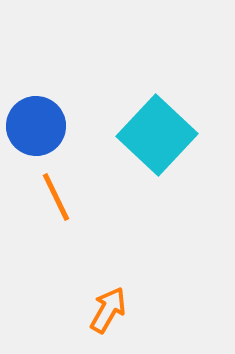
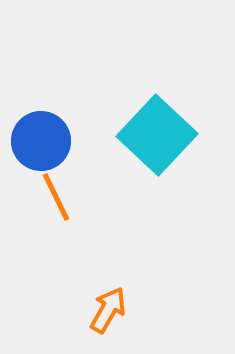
blue circle: moved 5 px right, 15 px down
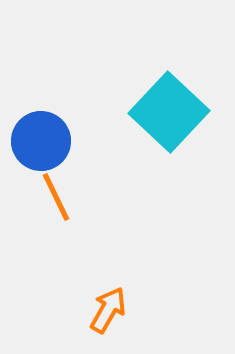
cyan square: moved 12 px right, 23 px up
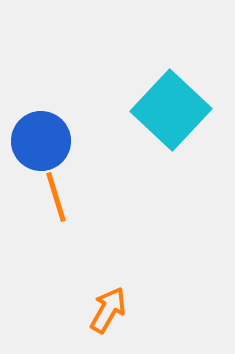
cyan square: moved 2 px right, 2 px up
orange line: rotated 9 degrees clockwise
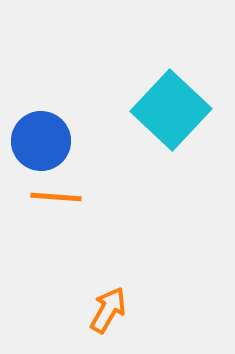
orange line: rotated 69 degrees counterclockwise
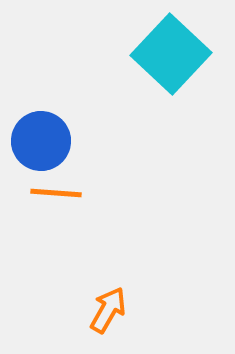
cyan square: moved 56 px up
orange line: moved 4 px up
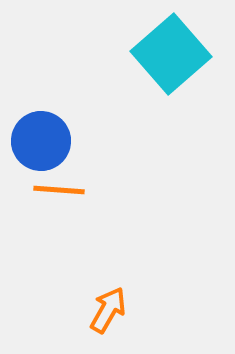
cyan square: rotated 6 degrees clockwise
orange line: moved 3 px right, 3 px up
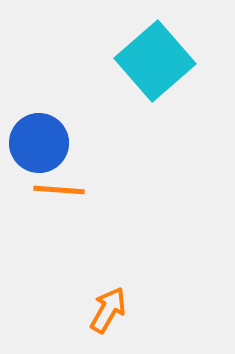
cyan square: moved 16 px left, 7 px down
blue circle: moved 2 px left, 2 px down
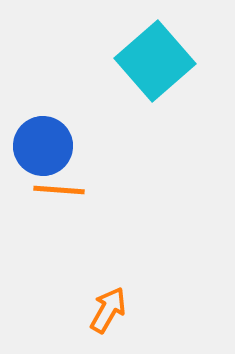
blue circle: moved 4 px right, 3 px down
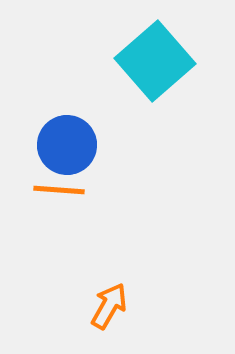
blue circle: moved 24 px right, 1 px up
orange arrow: moved 1 px right, 4 px up
